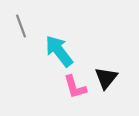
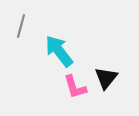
gray line: rotated 35 degrees clockwise
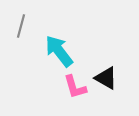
black triangle: rotated 40 degrees counterclockwise
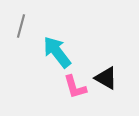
cyan arrow: moved 2 px left, 1 px down
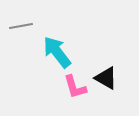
gray line: rotated 65 degrees clockwise
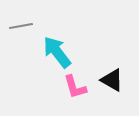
black triangle: moved 6 px right, 2 px down
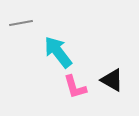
gray line: moved 3 px up
cyan arrow: moved 1 px right
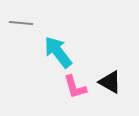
gray line: rotated 15 degrees clockwise
black triangle: moved 2 px left, 2 px down
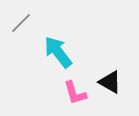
gray line: rotated 50 degrees counterclockwise
pink L-shape: moved 6 px down
